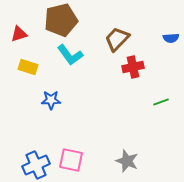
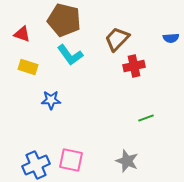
brown pentagon: moved 3 px right; rotated 28 degrees clockwise
red triangle: moved 3 px right; rotated 36 degrees clockwise
red cross: moved 1 px right, 1 px up
green line: moved 15 px left, 16 px down
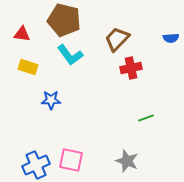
red triangle: rotated 12 degrees counterclockwise
red cross: moved 3 px left, 2 px down
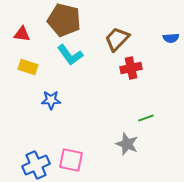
gray star: moved 17 px up
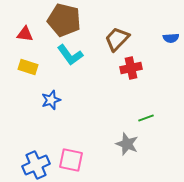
red triangle: moved 3 px right
blue star: rotated 18 degrees counterclockwise
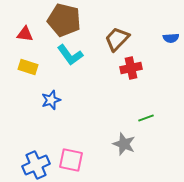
gray star: moved 3 px left
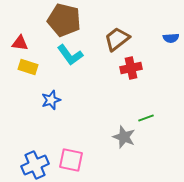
red triangle: moved 5 px left, 9 px down
brown trapezoid: rotated 8 degrees clockwise
gray star: moved 7 px up
blue cross: moved 1 px left
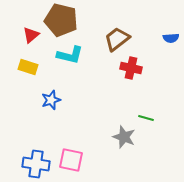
brown pentagon: moved 3 px left
red triangle: moved 11 px right, 8 px up; rotated 48 degrees counterclockwise
cyan L-shape: rotated 40 degrees counterclockwise
red cross: rotated 25 degrees clockwise
green line: rotated 35 degrees clockwise
blue cross: moved 1 px right, 1 px up; rotated 32 degrees clockwise
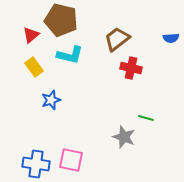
yellow rectangle: moved 6 px right; rotated 36 degrees clockwise
